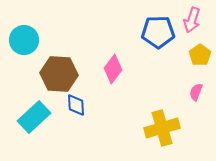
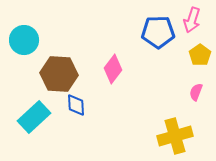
yellow cross: moved 13 px right, 8 px down
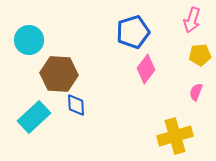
blue pentagon: moved 25 px left; rotated 16 degrees counterclockwise
cyan circle: moved 5 px right
yellow pentagon: rotated 30 degrees clockwise
pink diamond: moved 33 px right
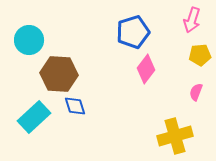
blue diamond: moved 1 px left, 1 px down; rotated 15 degrees counterclockwise
